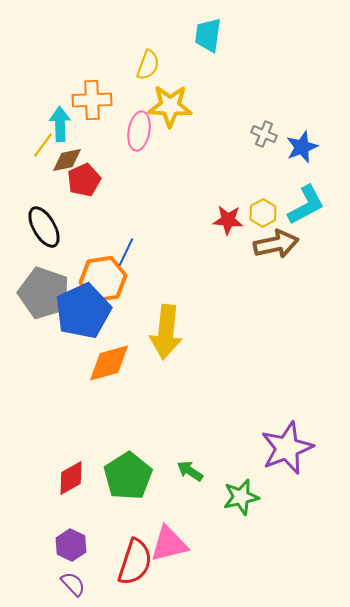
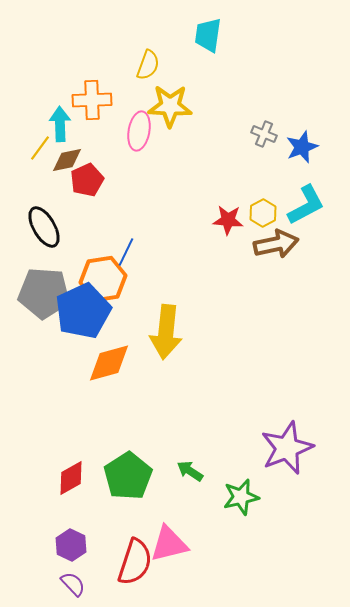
yellow line: moved 3 px left, 3 px down
red pentagon: moved 3 px right
gray pentagon: rotated 15 degrees counterclockwise
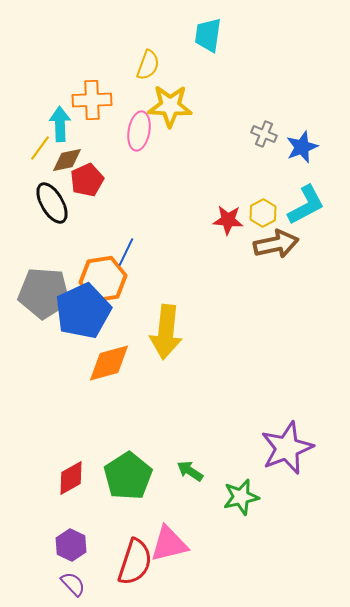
black ellipse: moved 8 px right, 24 px up
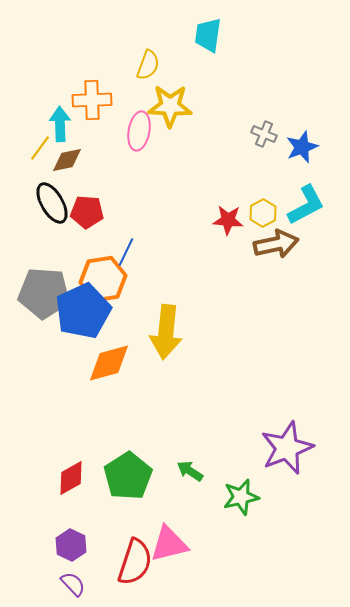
red pentagon: moved 32 px down; rotated 28 degrees clockwise
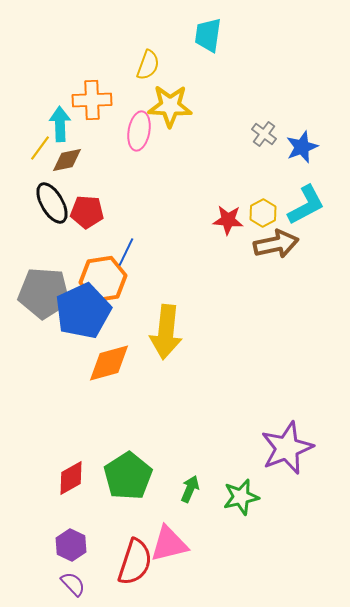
gray cross: rotated 15 degrees clockwise
green arrow: moved 18 px down; rotated 80 degrees clockwise
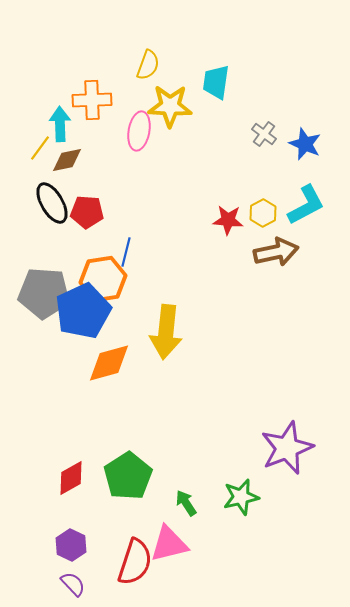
cyan trapezoid: moved 8 px right, 47 px down
blue star: moved 3 px right, 3 px up; rotated 28 degrees counterclockwise
brown arrow: moved 8 px down
blue line: rotated 12 degrees counterclockwise
green arrow: moved 4 px left, 14 px down; rotated 56 degrees counterclockwise
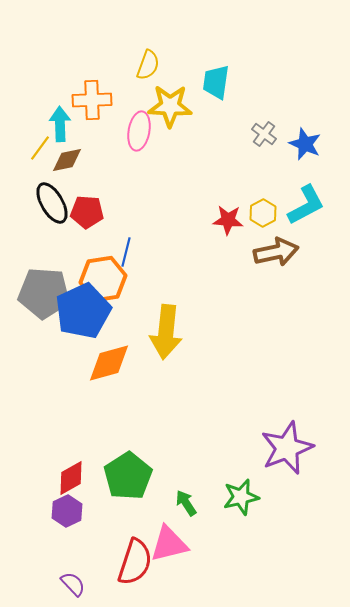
purple hexagon: moved 4 px left, 34 px up; rotated 8 degrees clockwise
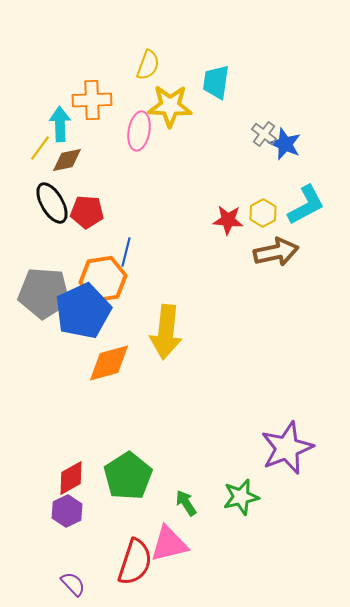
blue star: moved 20 px left
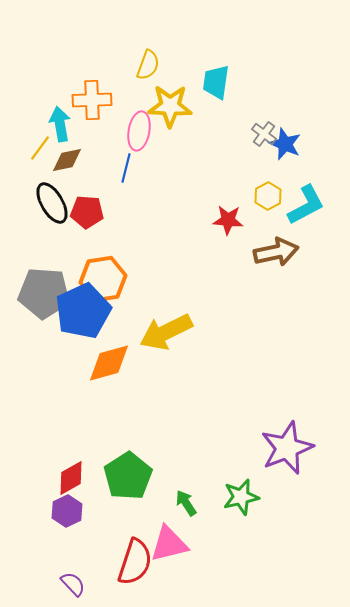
cyan arrow: rotated 8 degrees counterclockwise
yellow hexagon: moved 5 px right, 17 px up
blue line: moved 84 px up
yellow arrow: rotated 58 degrees clockwise
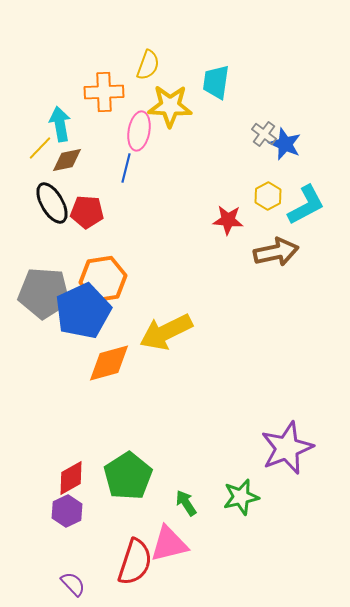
orange cross: moved 12 px right, 8 px up
yellow line: rotated 8 degrees clockwise
